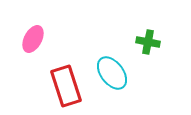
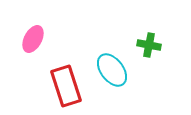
green cross: moved 1 px right, 3 px down
cyan ellipse: moved 3 px up
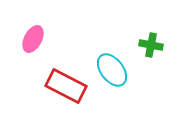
green cross: moved 2 px right
red rectangle: rotated 45 degrees counterclockwise
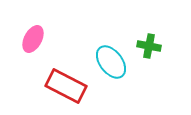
green cross: moved 2 px left, 1 px down
cyan ellipse: moved 1 px left, 8 px up
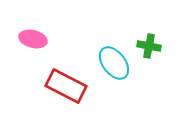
pink ellipse: rotated 76 degrees clockwise
cyan ellipse: moved 3 px right, 1 px down
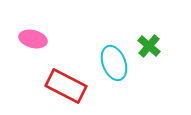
green cross: rotated 30 degrees clockwise
cyan ellipse: rotated 16 degrees clockwise
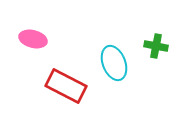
green cross: moved 7 px right; rotated 30 degrees counterclockwise
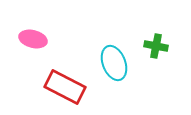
red rectangle: moved 1 px left, 1 px down
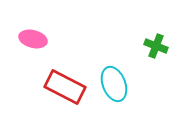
green cross: rotated 10 degrees clockwise
cyan ellipse: moved 21 px down
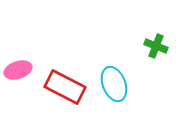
pink ellipse: moved 15 px left, 31 px down; rotated 32 degrees counterclockwise
